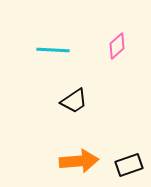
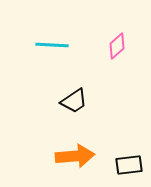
cyan line: moved 1 px left, 5 px up
orange arrow: moved 4 px left, 5 px up
black rectangle: rotated 12 degrees clockwise
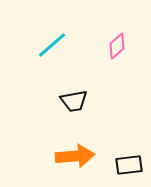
cyan line: rotated 44 degrees counterclockwise
black trapezoid: rotated 24 degrees clockwise
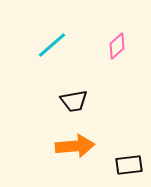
orange arrow: moved 10 px up
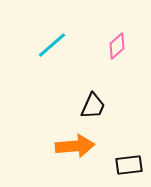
black trapezoid: moved 19 px right, 5 px down; rotated 56 degrees counterclockwise
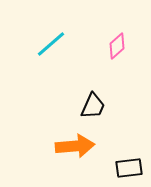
cyan line: moved 1 px left, 1 px up
black rectangle: moved 3 px down
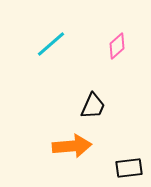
orange arrow: moved 3 px left
